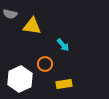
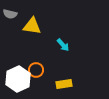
orange circle: moved 9 px left, 6 px down
white hexagon: moved 2 px left
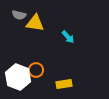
gray semicircle: moved 9 px right, 1 px down
yellow triangle: moved 3 px right, 3 px up
cyan arrow: moved 5 px right, 8 px up
white hexagon: moved 2 px up; rotated 15 degrees counterclockwise
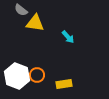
gray semicircle: moved 2 px right, 5 px up; rotated 24 degrees clockwise
orange circle: moved 1 px right, 5 px down
white hexagon: moved 1 px left, 1 px up
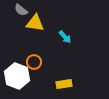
cyan arrow: moved 3 px left
orange circle: moved 3 px left, 13 px up
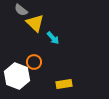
yellow triangle: rotated 36 degrees clockwise
cyan arrow: moved 12 px left, 1 px down
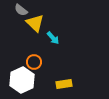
white hexagon: moved 5 px right, 4 px down; rotated 15 degrees clockwise
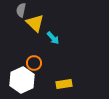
gray semicircle: rotated 64 degrees clockwise
orange circle: moved 1 px down
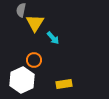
yellow triangle: rotated 18 degrees clockwise
orange circle: moved 3 px up
